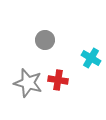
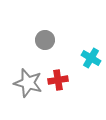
red cross: rotated 18 degrees counterclockwise
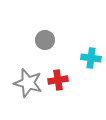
cyan cross: rotated 24 degrees counterclockwise
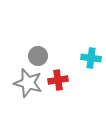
gray circle: moved 7 px left, 16 px down
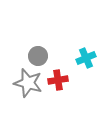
cyan cross: moved 5 px left; rotated 30 degrees counterclockwise
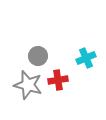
gray star: moved 2 px down
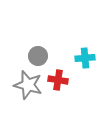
cyan cross: moved 1 px left; rotated 18 degrees clockwise
red cross: rotated 18 degrees clockwise
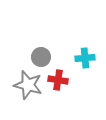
gray circle: moved 3 px right, 1 px down
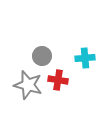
gray circle: moved 1 px right, 1 px up
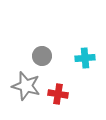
red cross: moved 14 px down
gray star: moved 2 px left, 1 px down
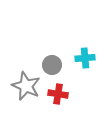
gray circle: moved 10 px right, 9 px down
gray star: rotated 8 degrees clockwise
